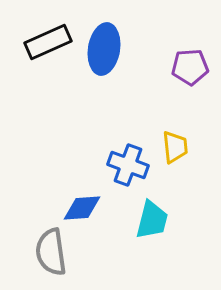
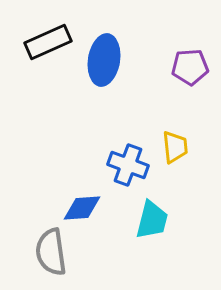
blue ellipse: moved 11 px down
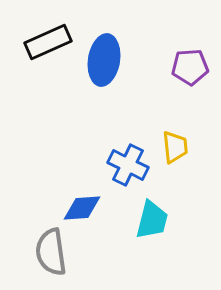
blue cross: rotated 6 degrees clockwise
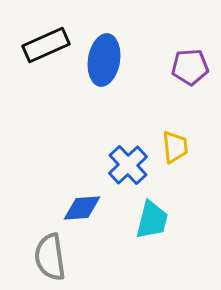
black rectangle: moved 2 px left, 3 px down
blue cross: rotated 21 degrees clockwise
gray semicircle: moved 1 px left, 5 px down
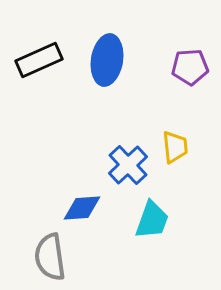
black rectangle: moved 7 px left, 15 px down
blue ellipse: moved 3 px right
cyan trapezoid: rotated 6 degrees clockwise
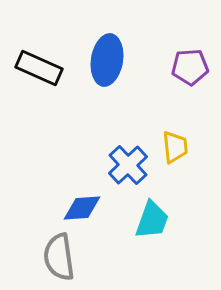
black rectangle: moved 8 px down; rotated 48 degrees clockwise
gray semicircle: moved 9 px right
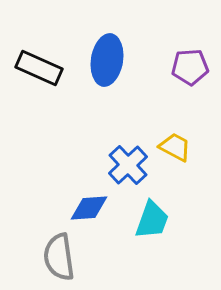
yellow trapezoid: rotated 56 degrees counterclockwise
blue diamond: moved 7 px right
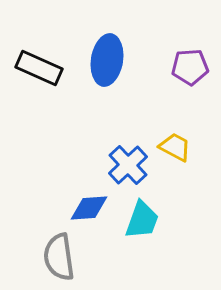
cyan trapezoid: moved 10 px left
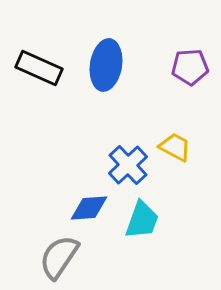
blue ellipse: moved 1 px left, 5 px down
gray semicircle: rotated 42 degrees clockwise
